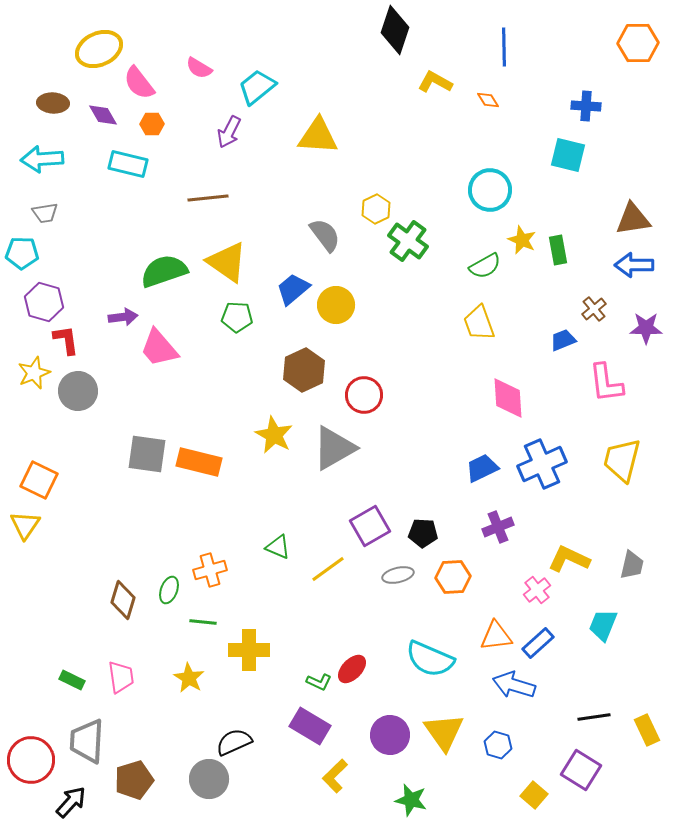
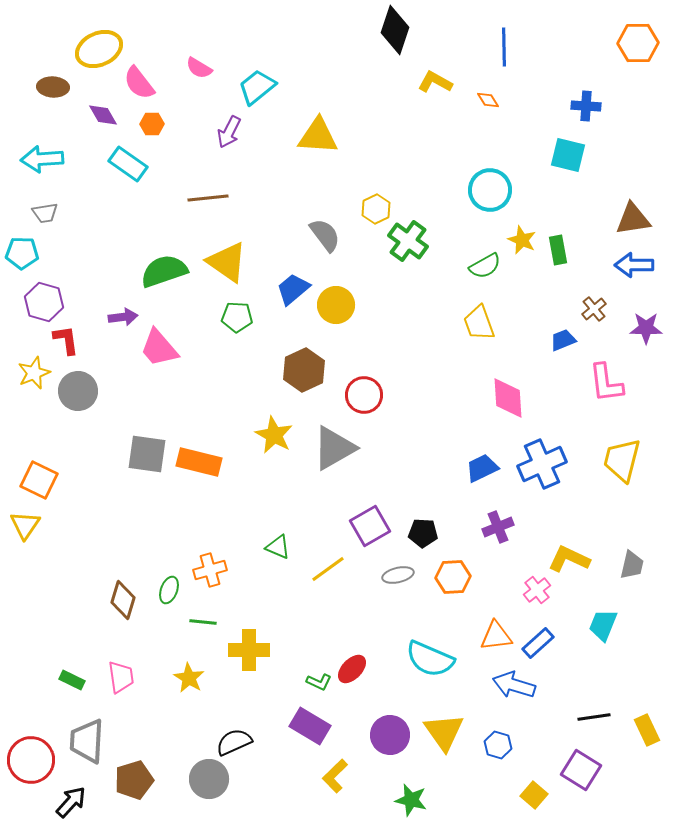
brown ellipse at (53, 103): moved 16 px up
cyan rectangle at (128, 164): rotated 21 degrees clockwise
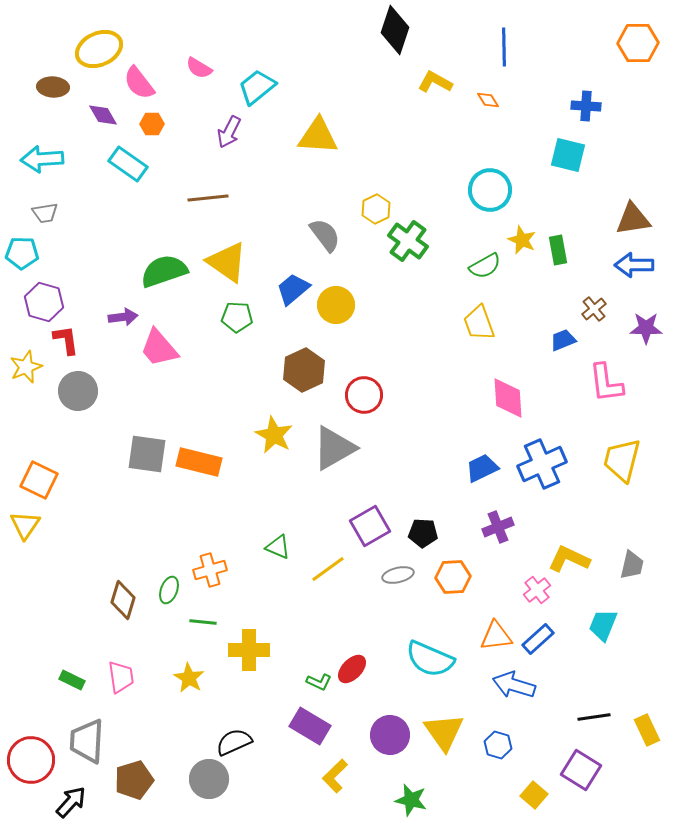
yellow star at (34, 373): moved 8 px left, 6 px up
blue rectangle at (538, 643): moved 4 px up
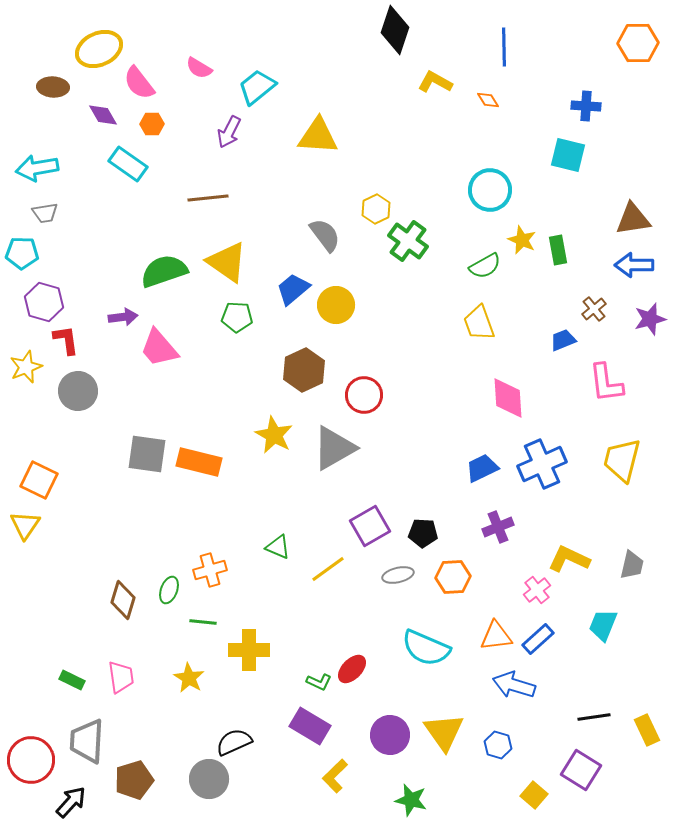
cyan arrow at (42, 159): moved 5 px left, 9 px down; rotated 6 degrees counterclockwise
purple star at (646, 328): moved 4 px right, 9 px up; rotated 16 degrees counterclockwise
cyan semicircle at (430, 659): moved 4 px left, 11 px up
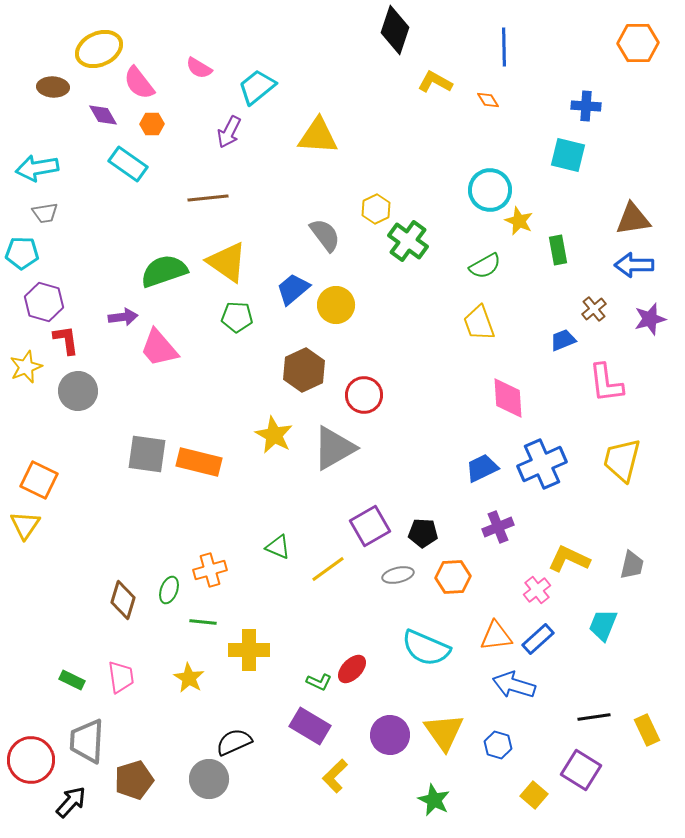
yellow star at (522, 240): moved 3 px left, 19 px up
green star at (411, 800): moved 23 px right; rotated 12 degrees clockwise
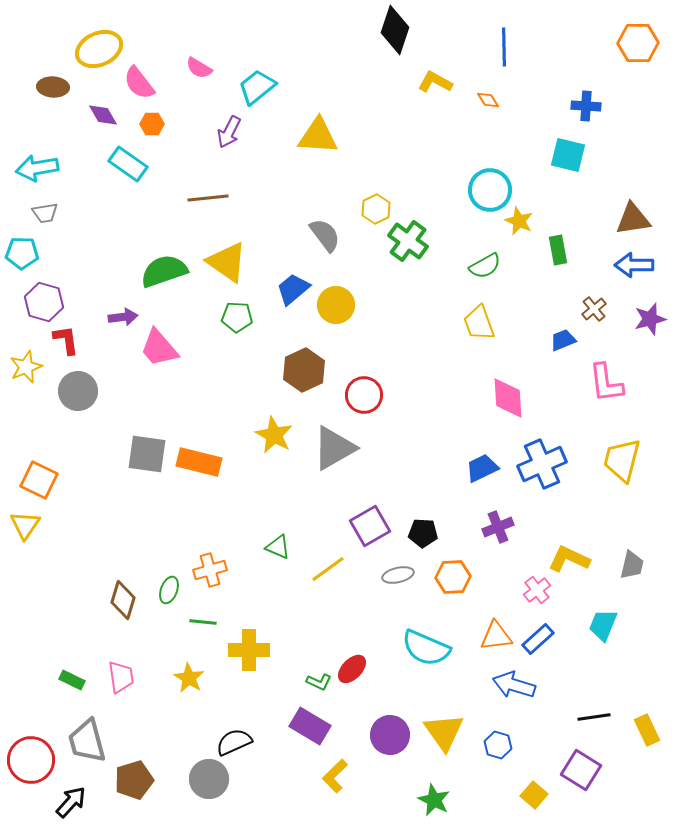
gray trapezoid at (87, 741): rotated 18 degrees counterclockwise
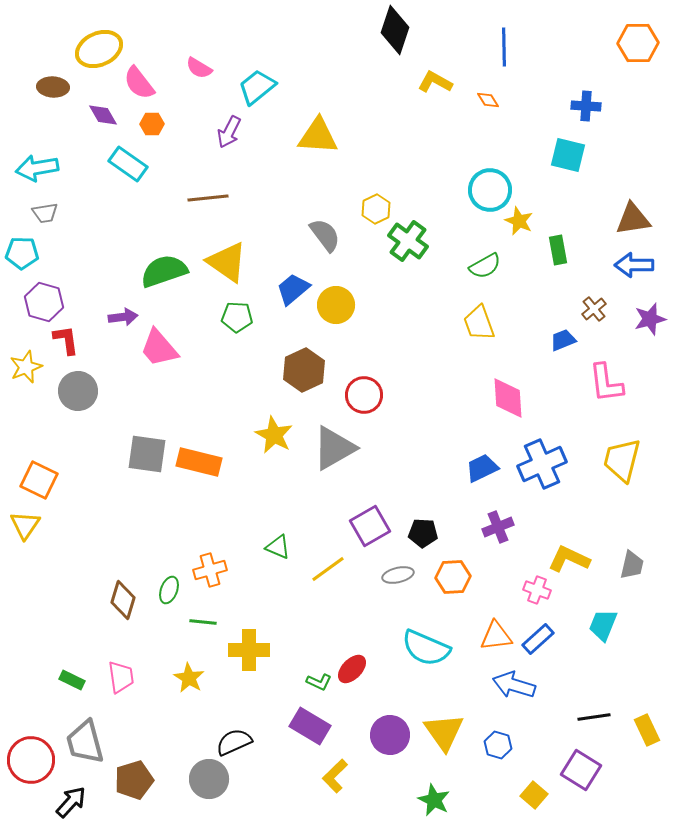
pink cross at (537, 590): rotated 32 degrees counterclockwise
gray trapezoid at (87, 741): moved 2 px left, 1 px down
